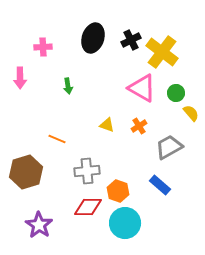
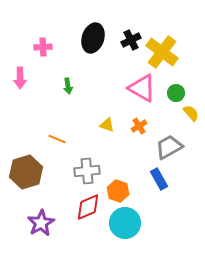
blue rectangle: moved 1 px left, 6 px up; rotated 20 degrees clockwise
red diamond: rotated 24 degrees counterclockwise
purple star: moved 2 px right, 2 px up; rotated 8 degrees clockwise
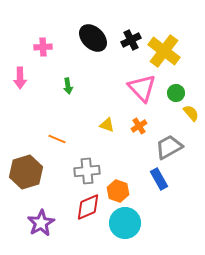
black ellipse: rotated 64 degrees counterclockwise
yellow cross: moved 2 px right, 1 px up
pink triangle: rotated 16 degrees clockwise
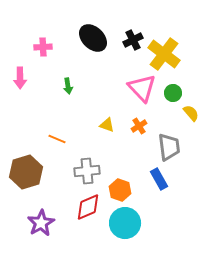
black cross: moved 2 px right
yellow cross: moved 3 px down
green circle: moved 3 px left
gray trapezoid: rotated 112 degrees clockwise
orange hexagon: moved 2 px right, 1 px up
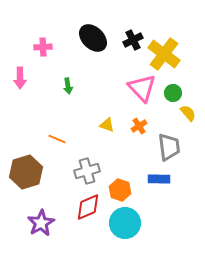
yellow semicircle: moved 3 px left
gray cross: rotated 10 degrees counterclockwise
blue rectangle: rotated 60 degrees counterclockwise
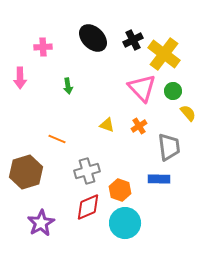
green circle: moved 2 px up
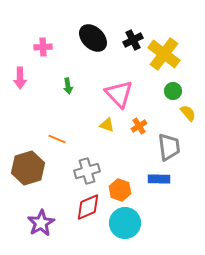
pink triangle: moved 23 px left, 6 px down
brown hexagon: moved 2 px right, 4 px up
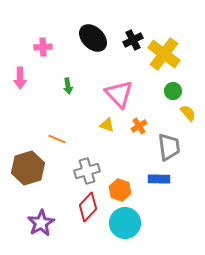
red diamond: rotated 24 degrees counterclockwise
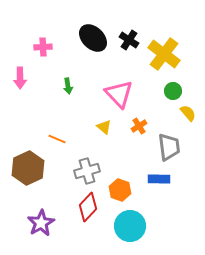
black cross: moved 4 px left; rotated 30 degrees counterclockwise
yellow triangle: moved 3 px left, 2 px down; rotated 21 degrees clockwise
brown hexagon: rotated 8 degrees counterclockwise
cyan circle: moved 5 px right, 3 px down
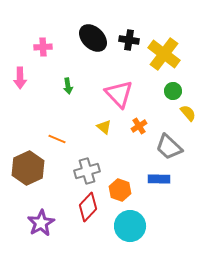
black cross: rotated 24 degrees counterclockwise
gray trapezoid: rotated 140 degrees clockwise
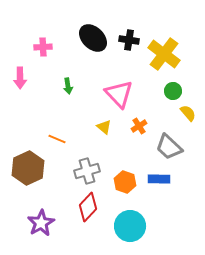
orange hexagon: moved 5 px right, 8 px up
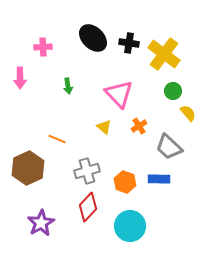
black cross: moved 3 px down
